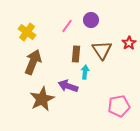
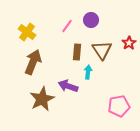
brown rectangle: moved 1 px right, 2 px up
cyan arrow: moved 3 px right
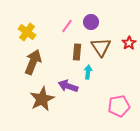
purple circle: moved 2 px down
brown triangle: moved 1 px left, 3 px up
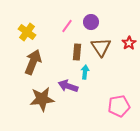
cyan arrow: moved 3 px left
brown star: rotated 20 degrees clockwise
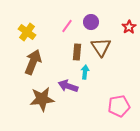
red star: moved 16 px up
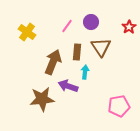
brown arrow: moved 20 px right
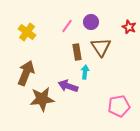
red star: rotated 16 degrees counterclockwise
brown rectangle: rotated 14 degrees counterclockwise
brown arrow: moved 27 px left, 11 px down
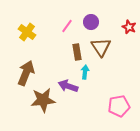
brown star: moved 1 px right, 1 px down
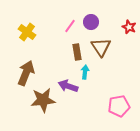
pink line: moved 3 px right
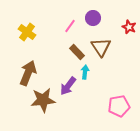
purple circle: moved 2 px right, 4 px up
brown rectangle: rotated 35 degrees counterclockwise
brown arrow: moved 2 px right
purple arrow: rotated 72 degrees counterclockwise
